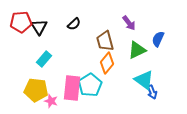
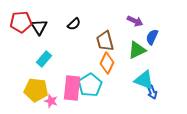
purple arrow: moved 6 px right, 2 px up; rotated 28 degrees counterclockwise
blue semicircle: moved 6 px left, 2 px up
orange diamond: rotated 15 degrees counterclockwise
cyan triangle: rotated 15 degrees counterclockwise
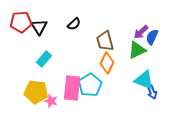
purple arrow: moved 6 px right, 11 px down; rotated 112 degrees clockwise
yellow pentagon: moved 2 px down
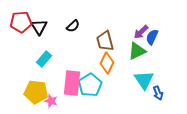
black semicircle: moved 1 px left, 2 px down
green triangle: moved 1 px down
cyan triangle: rotated 35 degrees clockwise
pink rectangle: moved 5 px up
blue arrow: moved 6 px right, 1 px down
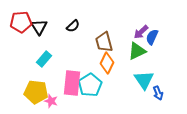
brown trapezoid: moved 1 px left, 1 px down
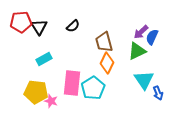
cyan rectangle: rotated 21 degrees clockwise
cyan pentagon: moved 3 px right, 3 px down
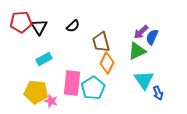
brown trapezoid: moved 3 px left
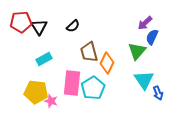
purple arrow: moved 4 px right, 9 px up
brown trapezoid: moved 12 px left, 10 px down
green triangle: rotated 24 degrees counterclockwise
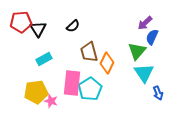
black triangle: moved 1 px left, 2 px down
cyan triangle: moved 7 px up
cyan pentagon: moved 3 px left, 1 px down
yellow pentagon: rotated 15 degrees counterclockwise
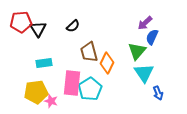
cyan rectangle: moved 4 px down; rotated 21 degrees clockwise
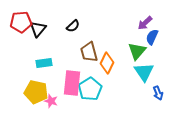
black triangle: rotated 12 degrees clockwise
cyan triangle: moved 1 px up
yellow pentagon: rotated 20 degrees clockwise
